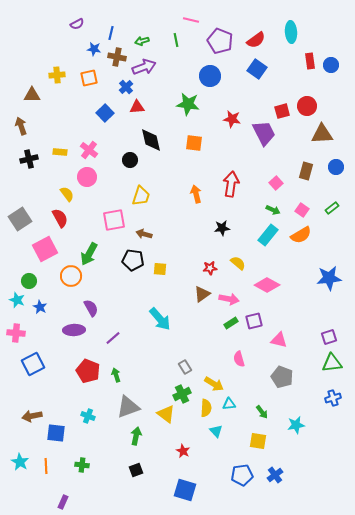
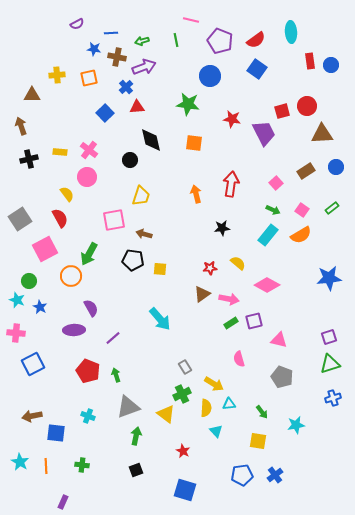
blue line at (111, 33): rotated 72 degrees clockwise
brown rectangle at (306, 171): rotated 42 degrees clockwise
green triangle at (332, 363): moved 2 px left, 1 px down; rotated 10 degrees counterclockwise
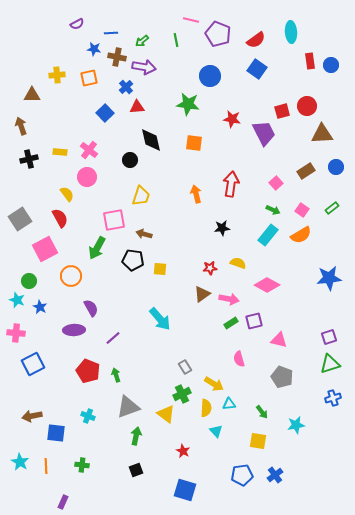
green arrow at (142, 41): rotated 24 degrees counterclockwise
purple pentagon at (220, 41): moved 2 px left, 7 px up
purple arrow at (144, 67): rotated 30 degrees clockwise
green arrow at (89, 254): moved 8 px right, 6 px up
yellow semicircle at (238, 263): rotated 21 degrees counterclockwise
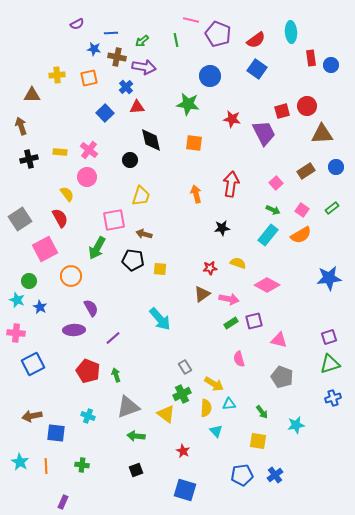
red rectangle at (310, 61): moved 1 px right, 3 px up
green arrow at (136, 436): rotated 96 degrees counterclockwise
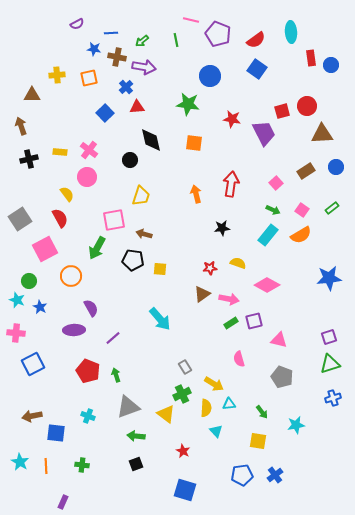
black square at (136, 470): moved 6 px up
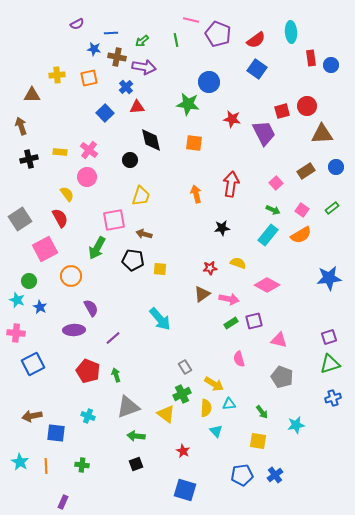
blue circle at (210, 76): moved 1 px left, 6 px down
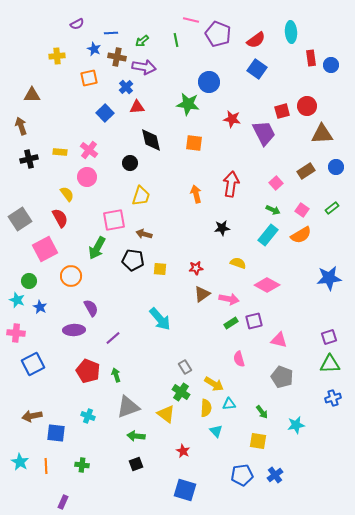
blue star at (94, 49): rotated 16 degrees clockwise
yellow cross at (57, 75): moved 19 px up
black circle at (130, 160): moved 3 px down
red star at (210, 268): moved 14 px left
green triangle at (330, 364): rotated 15 degrees clockwise
green cross at (182, 394): moved 1 px left, 2 px up; rotated 30 degrees counterclockwise
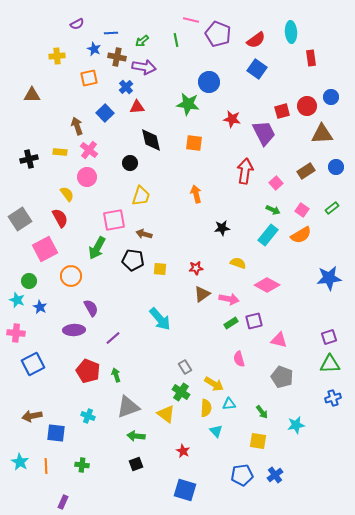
blue circle at (331, 65): moved 32 px down
brown arrow at (21, 126): moved 56 px right
red arrow at (231, 184): moved 14 px right, 13 px up
